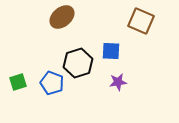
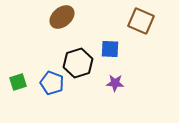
blue square: moved 1 px left, 2 px up
purple star: moved 3 px left, 1 px down; rotated 12 degrees clockwise
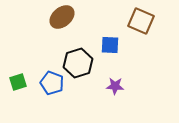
blue square: moved 4 px up
purple star: moved 3 px down
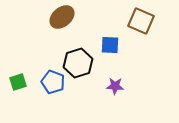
blue pentagon: moved 1 px right, 1 px up
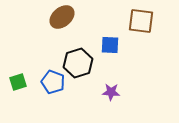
brown square: rotated 16 degrees counterclockwise
purple star: moved 4 px left, 6 px down
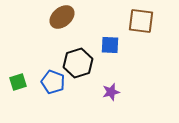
purple star: rotated 18 degrees counterclockwise
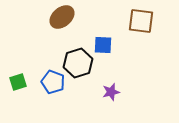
blue square: moved 7 px left
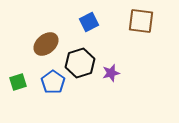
brown ellipse: moved 16 px left, 27 px down
blue square: moved 14 px left, 23 px up; rotated 30 degrees counterclockwise
black hexagon: moved 2 px right
blue pentagon: rotated 15 degrees clockwise
purple star: moved 19 px up
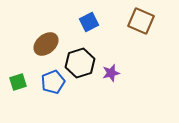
brown square: rotated 16 degrees clockwise
blue pentagon: rotated 15 degrees clockwise
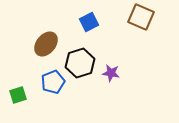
brown square: moved 4 px up
brown ellipse: rotated 10 degrees counterclockwise
purple star: rotated 24 degrees clockwise
green square: moved 13 px down
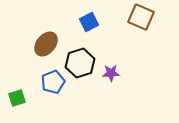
purple star: rotated 12 degrees counterclockwise
green square: moved 1 px left, 3 px down
